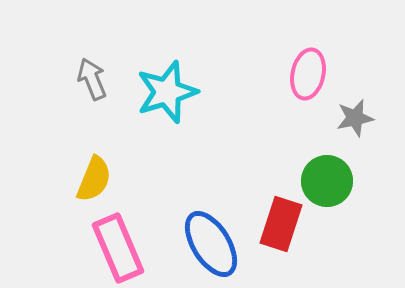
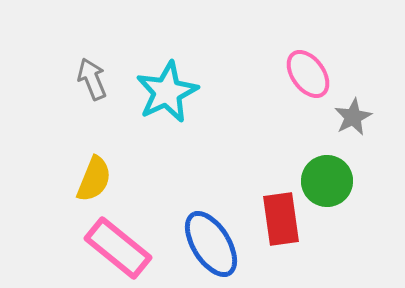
pink ellipse: rotated 48 degrees counterclockwise
cyan star: rotated 8 degrees counterclockwise
gray star: moved 2 px left, 1 px up; rotated 15 degrees counterclockwise
red rectangle: moved 5 px up; rotated 26 degrees counterclockwise
pink rectangle: rotated 28 degrees counterclockwise
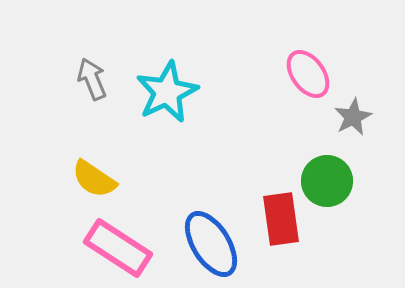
yellow semicircle: rotated 102 degrees clockwise
pink rectangle: rotated 6 degrees counterclockwise
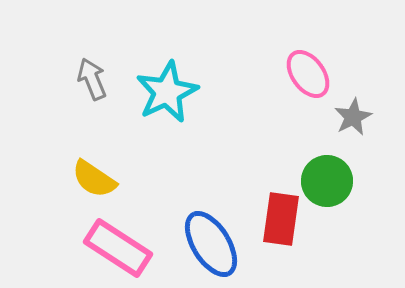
red rectangle: rotated 16 degrees clockwise
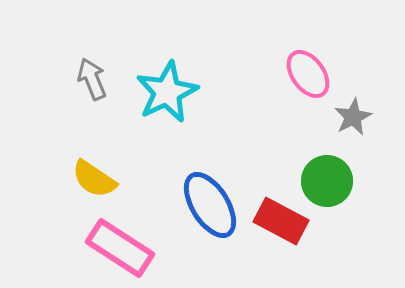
red rectangle: moved 2 px down; rotated 70 degrees counterclockwise
blue ellipse: moved 1 px left, 39 px up
pink rectangle: moved 2 px right
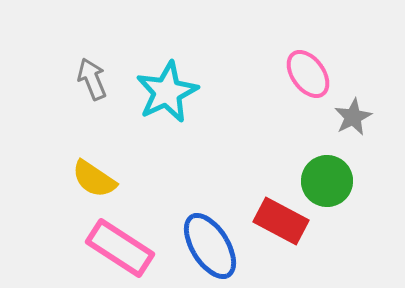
blue ellipse: moved 41 px down
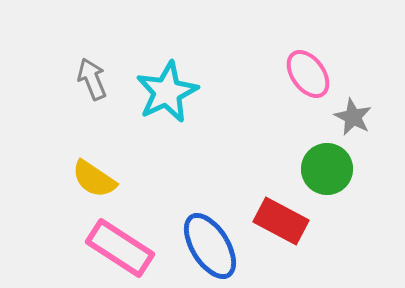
gray star: rotated 18 degrees counterclockwise
green circle: moved 12 px up
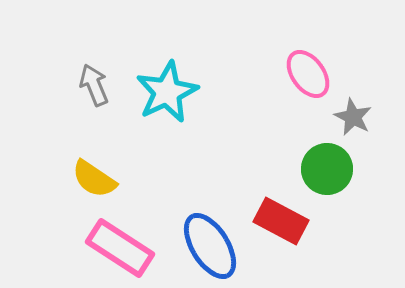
gray arrow: moved 2 px right, 6 px down
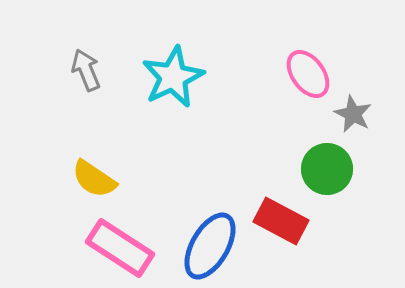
gray arrow: moved 8 px left, 15 px up
cyan star: moved 6 px right, 15 px up
gray star: moved 3 px up
blue ellipse: rotated 62 degrees clockwise
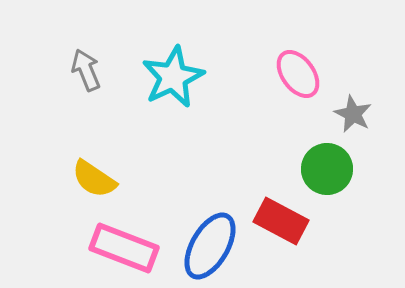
pink ellipse: moved 10 px left
pink rectangle: moved 4 px right; rotated 12 degrees counterclockwise
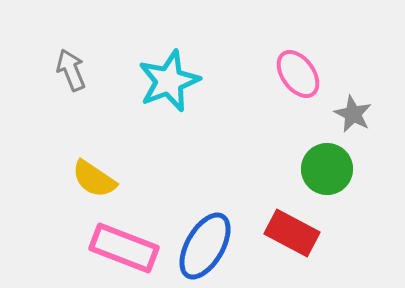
gray arrow: moved 15 px left
cyan star: moved 4 px left, 4 px down; rotated 4 degrees clockwise
red rectangle: moved 11 px right, 12 px down
blue ellipse: moved 5 px left
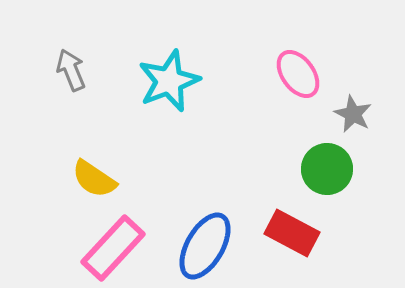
pink rectangle: moved 11 px left; rotated 68 degrees counterclockwise
